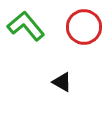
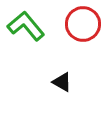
red circle: moved 1 px left, 3 px up
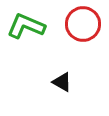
green L-shape: rotated 27 degrees counterclockwise
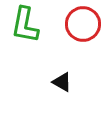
green L-shape: moved 1 px left, 1 px up; rotated 102 degrees counterclockwise
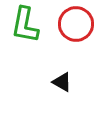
red circle: moved 7 px left
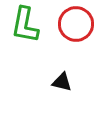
black triangle: rotated 15 degrees counterclockwise
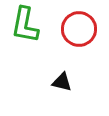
red circle: moved 3 px right, 5 px down
